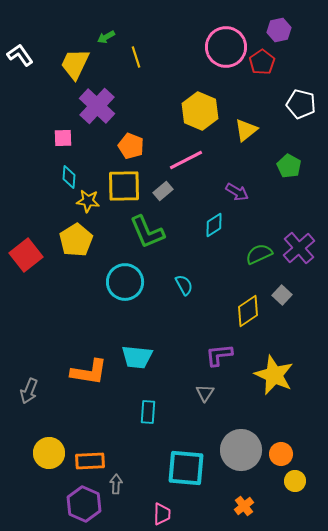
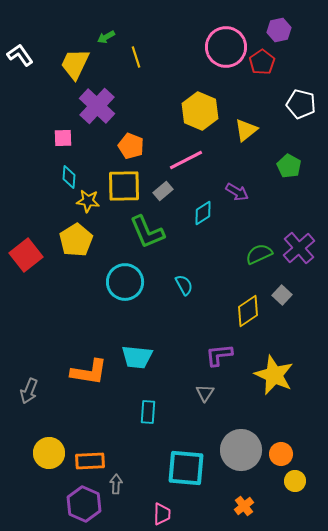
cyan diamond at (214, 225): moved 11 px left, 12 px up
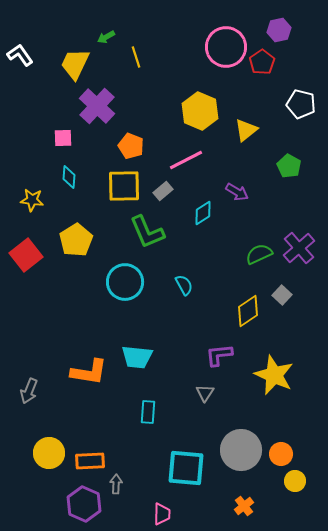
yellow star at (88, 201): moved 56 px left, 1 px up
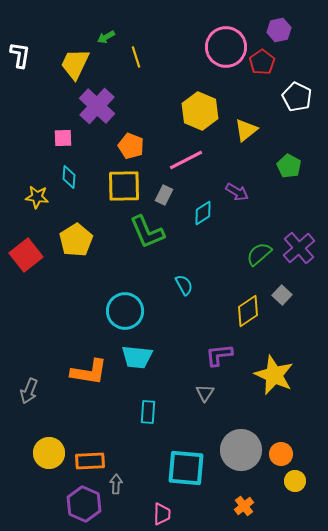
white L-shape at (20, 55): rotated 44 degrees clockwise
white pentagon at (301, 104): moved 4 px left, 7 px up; rotated 12 degrees clockwise
gray rectangle at (163, 191): moved 1 px right, 4 px down; rotated 24 degrees counterclockwise
yellow star at (32, 200): moved 5 px right, 3 px up
green semicircle at (259, 254): rotated 16 degrees counterclockwise
cyan circle at (125, 282): moved 29 px down
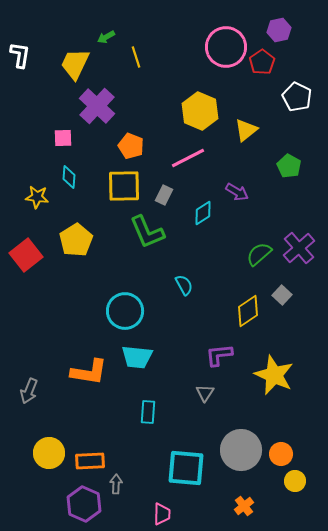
pink line at (186, 160): moved 2 px right, 2 px up
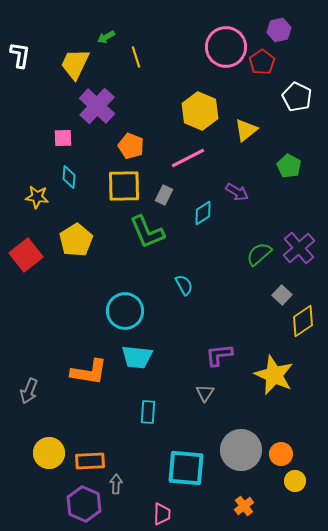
yellow diamond at (248, 311): moved 55 px right, 10 px down
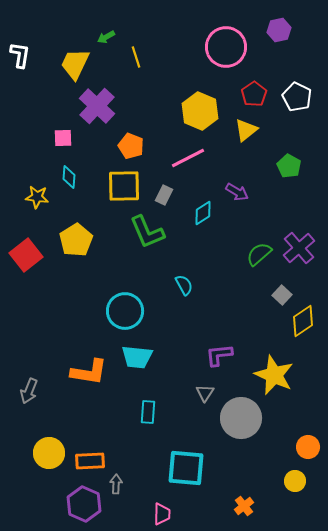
red pentagon at (262, 62): moved 8 px left, 32 px down
gray circle at (241, 450): moved 32 px up
orange circle at (281, 454): moved 27 px right, 7 px up
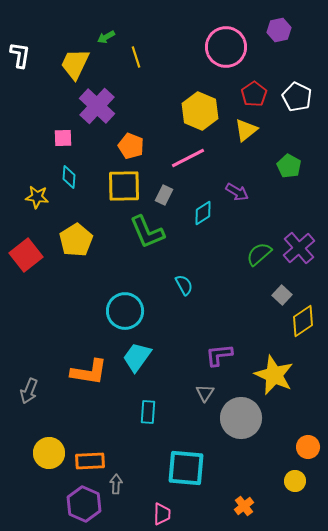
cyan trapezoid at (137, 357): rotated 120 degrees clockwise
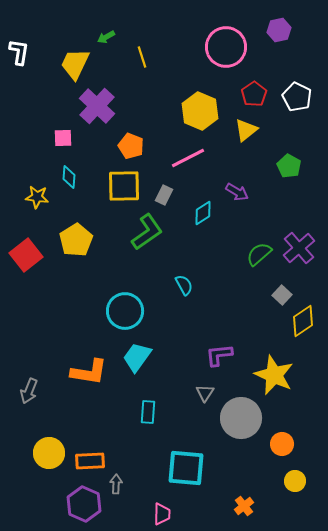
white L-shape at (20, 55): moved 1 px left, 3 px up
yellow line at (136, 57): moved 6 px right
green L-shape at (147, 232): rotated 102 degrees counterclockwise
orange circle at (308, 447): moved 26 px left, 3 px up
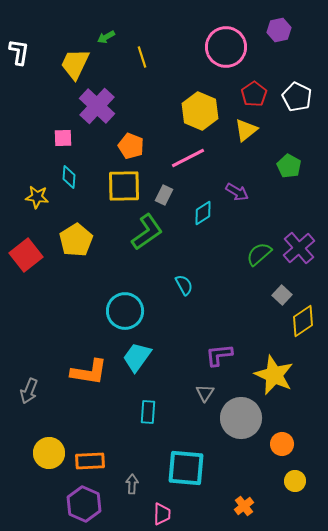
gray arrow at (116, 484): moved 16 px right
